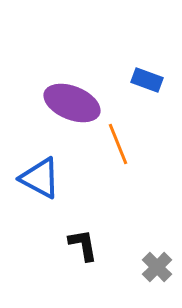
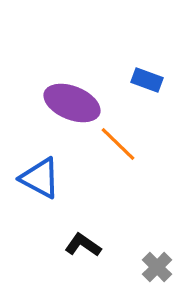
orange line: rotated 24 degrees counterclockwise
black L-shape: rotated 45 degrees counterclockwise
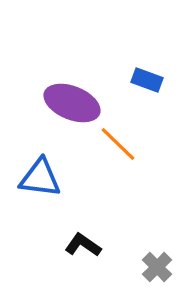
blue triangle: rotated 21 degrees counterclockwise
